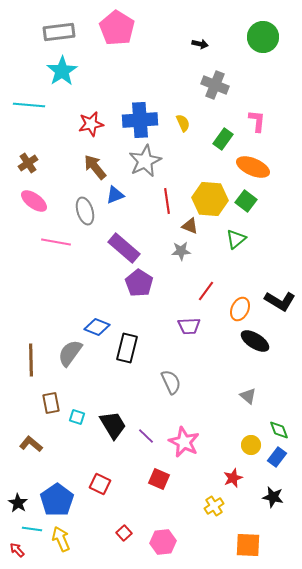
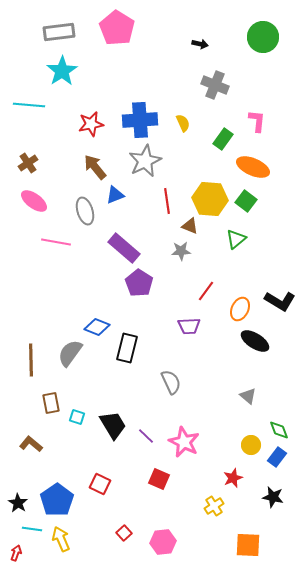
red arrow at (17, 550): moved 1 px left, 3 px down; rotated 63 degrees clockwise
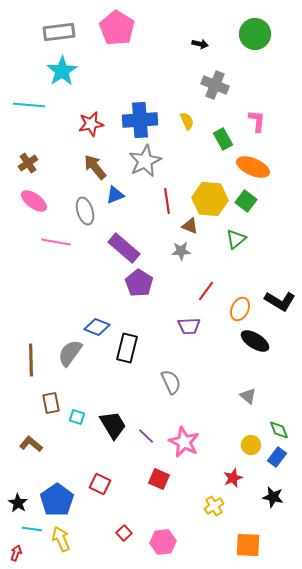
green circle at (263, 37): moved 8 px left, 3 px up
yellow semicircle at (183, 123): moved 4 px right, 2 px up
green rectangle at (223, 139): rotated 65 degrees counterclockwise
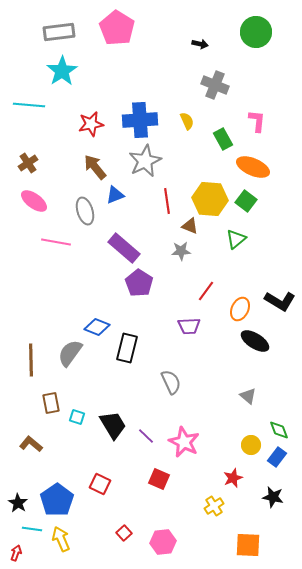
green circle at (255, 34): moved 1 px right, 2 px up
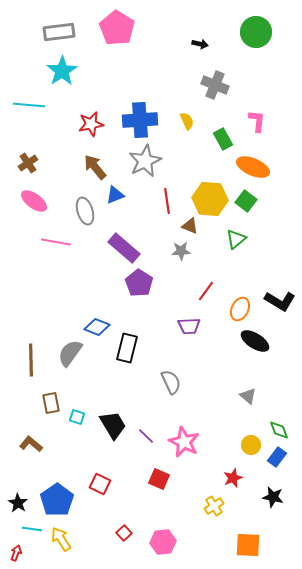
yellow arrow at (61, 539): rotated 10 degrees counterclockwise
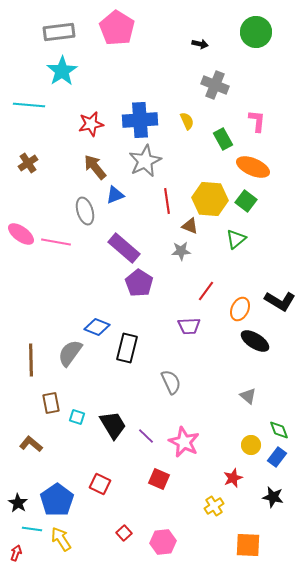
pink ellipse at (34, 201): moved 13 px left, 33 px down
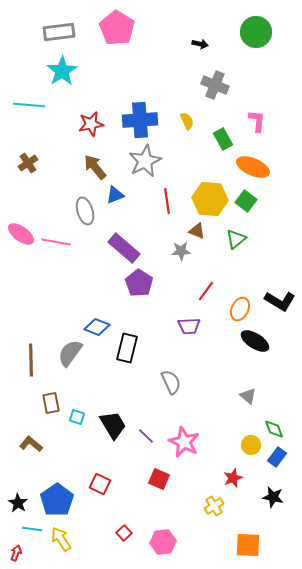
brown triangle at (190, 226): moved 7 px right, 5 px down
green diamond at (279, 430): moved 5 px left, 1 px up
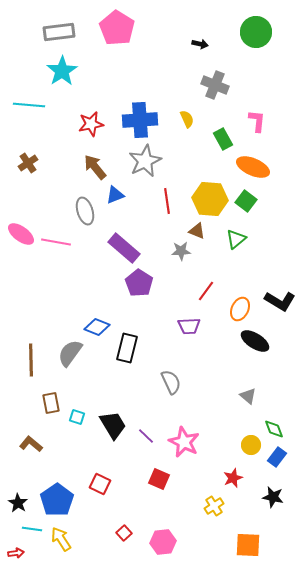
yellow semicircle at (187, 121): moved 2 px up
red arrow at (16, 553): rotated 63 degrees clockwise
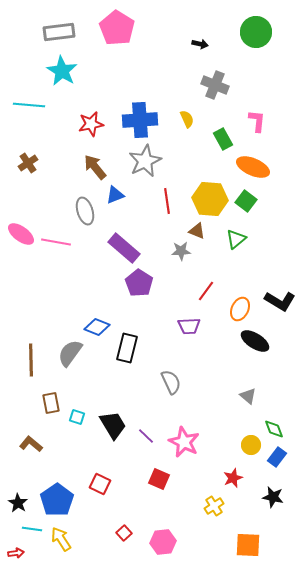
cyan star at (62, 71): rotated 8 degrees counterclockwise
